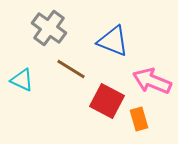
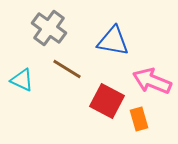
blue triangle: rotated 12 degrees counterclockwise
brown line: moved 4 px left
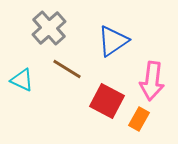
gray cross: rotated 12 degrees clockwise
blue triangle: rotated 44 degrees counterclockwise
pink arrow: rotated 105 degrees counterclockwise
orange rectangle: rotated 45 degrees clockwise
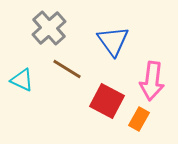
blue triangle: rotated 32 degrees counterclockwise
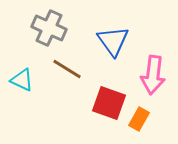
gray cross: rotated 24 degrees counterclockwise
pink arrow: moved 1 px right, 6 px up
red square: moved 2 px right, 2 px down; rotated 8 degrees counterclockwise
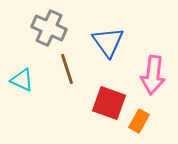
blue triangle: moved 5 px left, 1 px down
brown line: rotated 40 degrees clockwise
orange rectangle: moved 2 px down
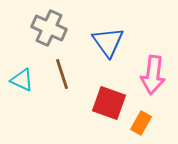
brown line: moved 5 px left, 5 px down
orange rectangle: moved 2 px right, 2 px down
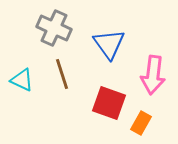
gray cross: moved 5 px right
blue triangle: moved 1 px right, 2 px down
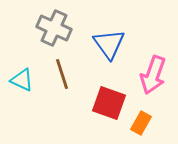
pink arrow: rotated 12 degrees clockwise
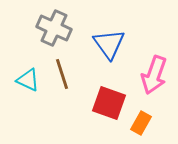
pink arrow: moved 1 px right
cyan triangle: moved 6 px right
